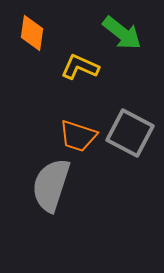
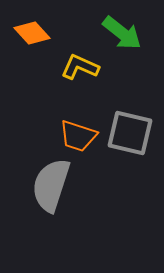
orange diamond: rotated 51 degrees counterclockwise
gray square: rotated 15 degrees counterclockwise
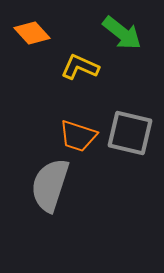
gray semicircle: moved 1 px left
